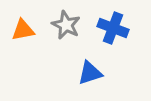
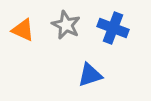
orange triangle: rotated 35 degrees clockwise
blue triangle: moved 2 px down
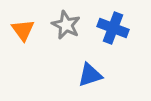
orange triangle: rotated 30 degrees clockwise
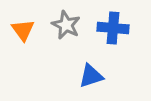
blue cross: rotated 16 degrees counterclockwise
blue triangle: moved 1 px right, 1 px down
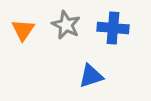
orange triangle: rotated 10 degrees clockwise
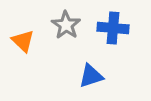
gray star: rotated 8 degrees clockwise
orange triangle: moved 11 px down; rotated 20 degrees counterclockwise
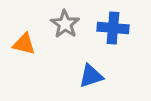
gray star: moved 1 px left, 1 px up
orange triangle: moved 1 px right, 3 px down; rotated 30 degrees counterclockwise
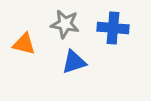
gray star: rotated 24 degrees counterclockwise
blue triangle: moved 17 px left, 14 px up
